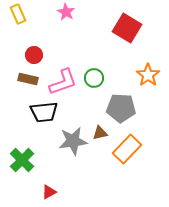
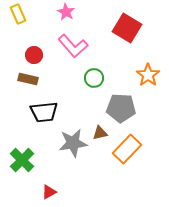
pink L-shape: moved 10 px right, 36 px up; rotated 68 degrees clockwise
gray star: moved 2 px down
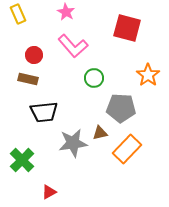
red square: rotated 16 degrees counterclockwise
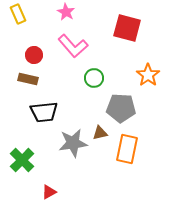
orange rectangle: rotated 32 degrees counterclockwise
